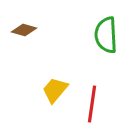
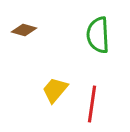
green semicircle: moved 8 px left
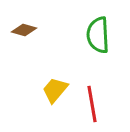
red line: rotated 18 degrees counterclockwise
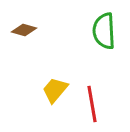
green semicircle: moved 6 px right, 4 px up
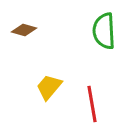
yellow trapezoid: moved 6 px left, 3 px up
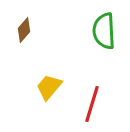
brown diamond: rotated 65 degrees counterclockwise
red line: rotated 27 degrees clockwise
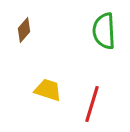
yellow trapezoid: moved 1 px left, 3 px down; rotated 68 degrees clockwise
